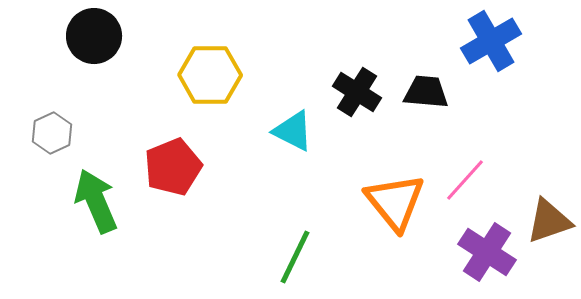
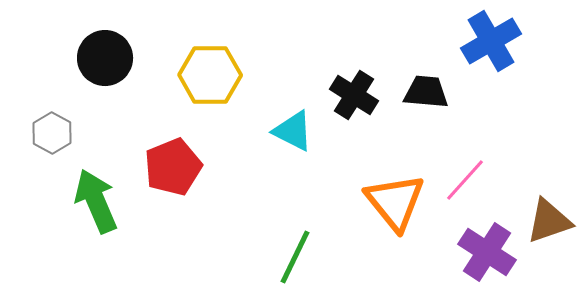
black circle: moved 11 px right, 22 px down
black cross: moved 3 px left, 3 px down
gray hexagon: rotated 6 degrees counterclockwise
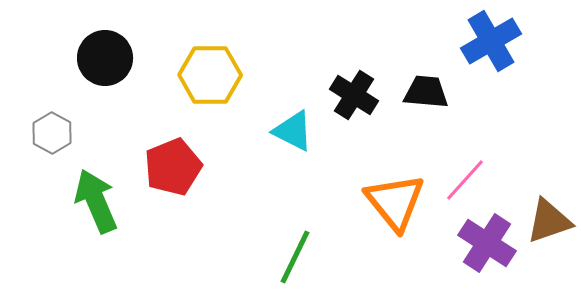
purple cross: moved 9 px up
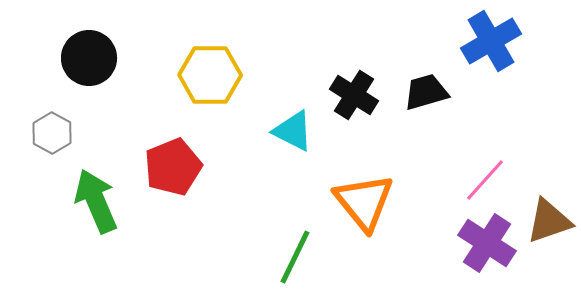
black circle: moved 16 px left
black trapezoid: rotated 21 degrees counterclockwise
pink line: moved 20 px right
orange triangle: moved 31 px left
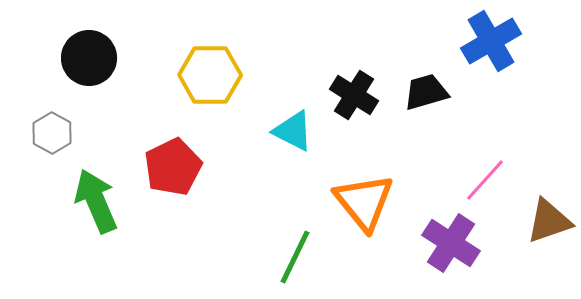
red pentagon: rotated 4 degrees counterclockwise
purple cross: moved 36 px left
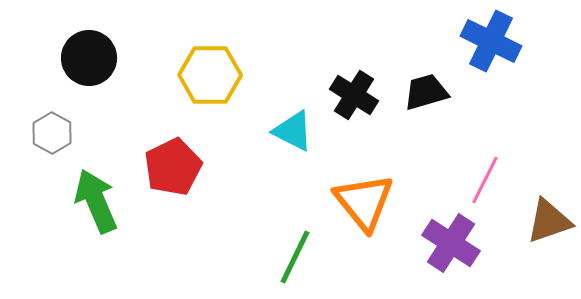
blue cross: rotated 34 degrees counterclockwise
pink line: rotated 15 degrees counterclockwise
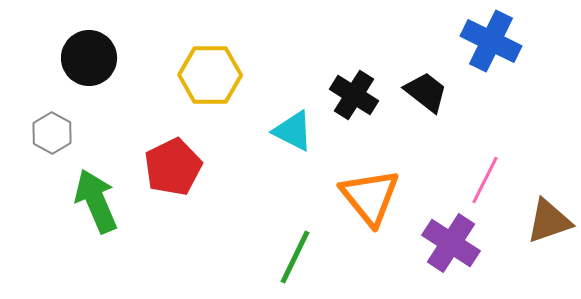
black trapezoid: rotated 54 degrees clockwise
orange triangle: moved 6 px right, 5 px up
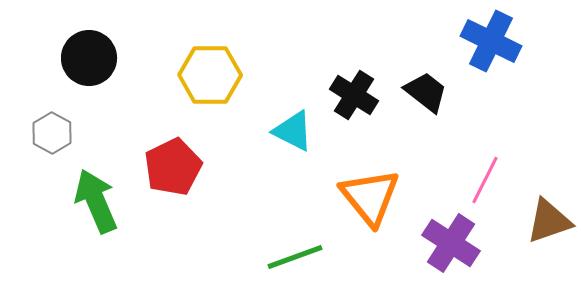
green line: rotated 44 degrees clockwise
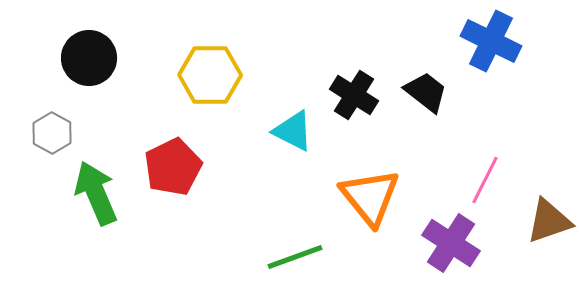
green arrow: moved 8 px up
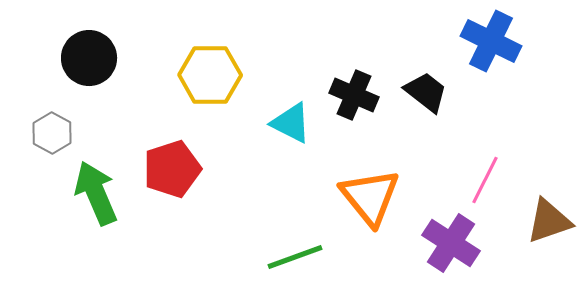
black cross: rotated 9 degrees counterclockwise
cyan triangle: moved 2 px left, 8 px up
red pentagon: moved 1 px left, 2 px down; rotated 8 degrees clockwise
